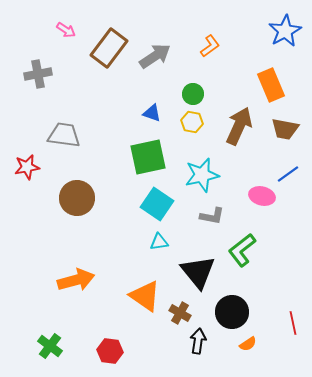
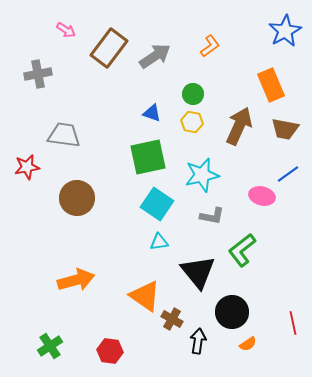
brown cross: moved 8 px left, 6 px down
green cross: rotated 20 degrees clockwise
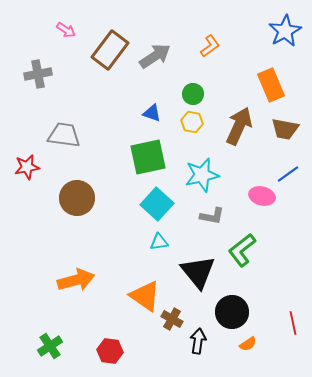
brown rectangle: moved 1 px right, 2 px down
cyan square: rotated 8 degrees clockwise
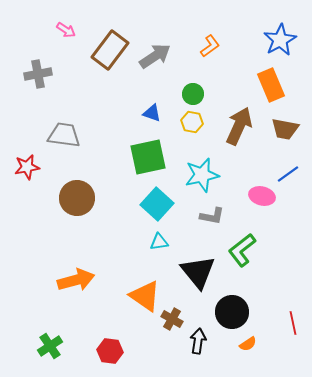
blue star: moved 5 px left, 9 px down
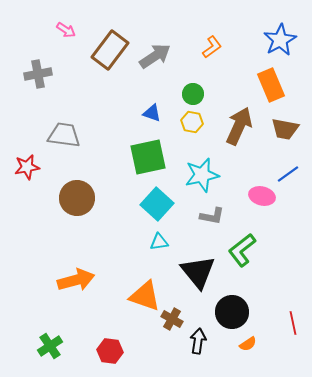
orange L-shape: moved 2 px right, 1 px down
orange triangle: rotated 16 degrees counterclockwise
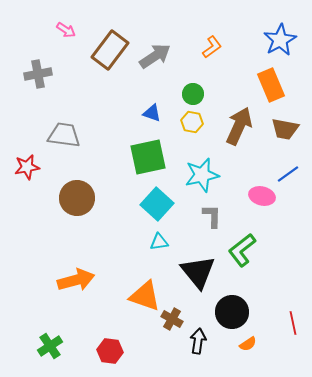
gray L-shape: rotated 100 degrees counterclockwise
